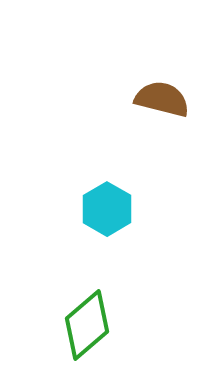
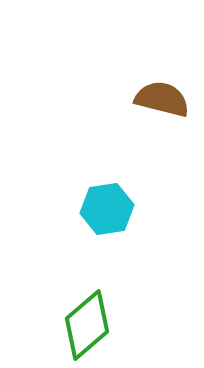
cyan hexagon: rotated 21 degrees clockwise
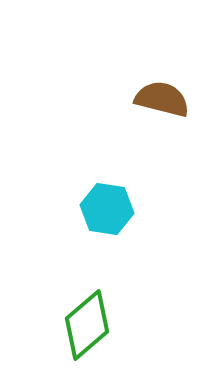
cyan hexagon: rotated 18 degrees clockwise
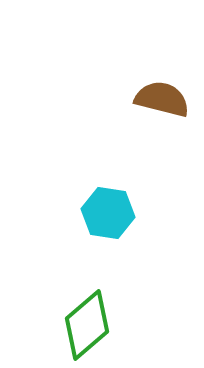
cyan hexagon: moved 1 px right, 4 px down
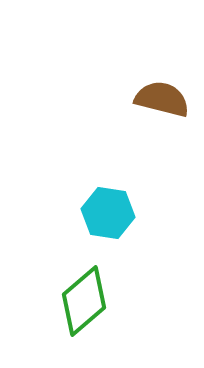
green diamond: moved 3 px left, 24 px up
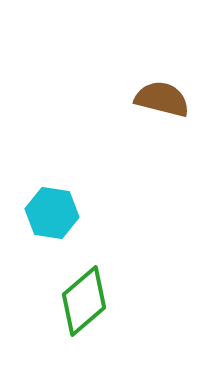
cyan hexagon: moved 56 px left
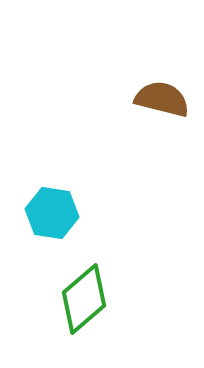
green diamond: moved 2 px up
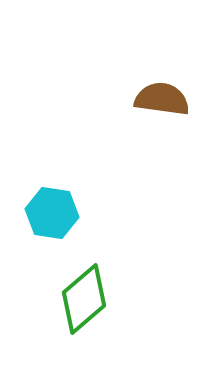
brown semicircle: rotated 6 degrees counterclockwise
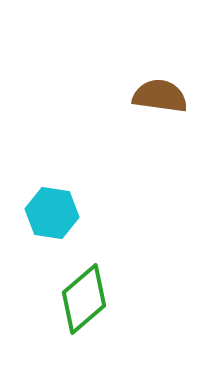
brown semicircle: moved 2 px left, 3 px up
